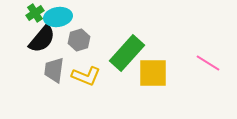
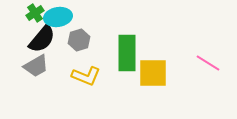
green rectangle: rotated 42 degrees counterclockwise
gray trapezoid: moved 18 px left, 4 px up; rotated 128 degrees counterclockwise
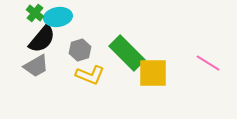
green cross: rotated 18 degrees counterclockwise
gray hexagon: moved 1 px right, 10 px down
green rectangle: rotated 45 degrees counterclockwise
yellow L-shape: moved 4 px right, 1 px up
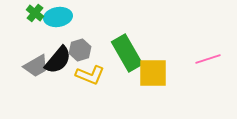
black semicircle: moved 16 px right, 21 px down
green rectangle: rotated 15 degrees clockwise
pink line: moved 4 px up; rotated 50 degrees counterclockwise
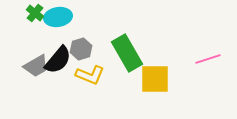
gray hexagon: moved 1 px right, 1 px up
yellow square: moved 2 px right, 6 px down
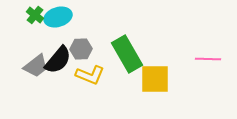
green cross: moved 2 px down
cyan ellipse: rotated 8 degrees counterclockwise
gray hexagon: rotated 15 degrees clockwise
green rectangle: moved 1 px down
pink line: rotated 20 degrees clockwise
gray trapezoid: rotated 8 degrees counterclockwise
